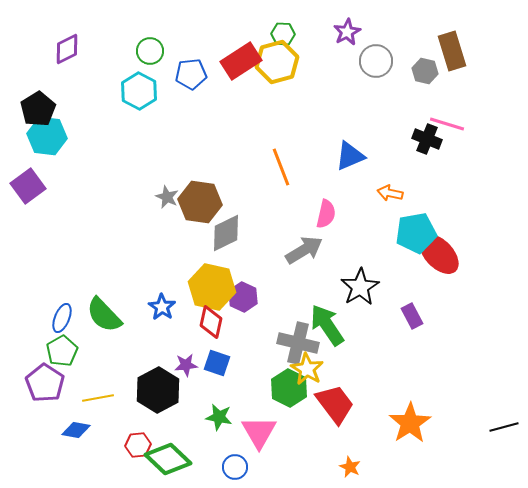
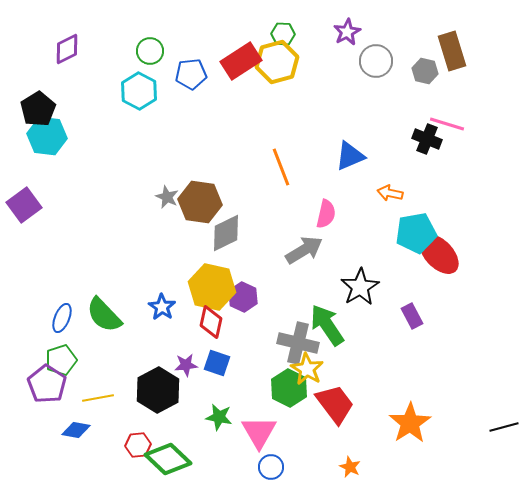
purple square at (28, 186): moved 4 px left, 19 px down
green pentagon at (62, 351): moved 1 px left, 9 px down; rotated 12 degrees clockwise
purple pentagon at (45, 383): moved 2 px right, 1 px down
blue circle at (235, 467): moved 36 px right
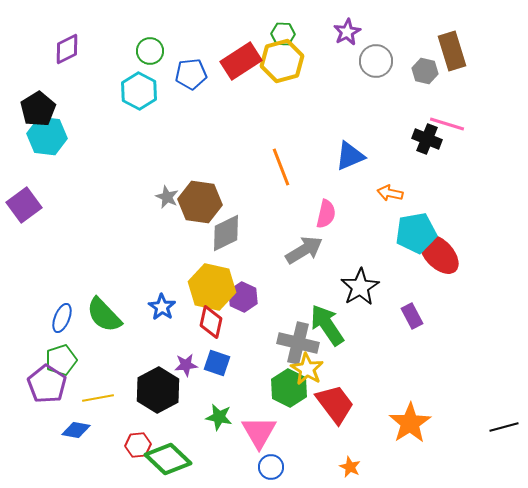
yellow hexagon at (277, 62): moved 5 px right, 1 px up
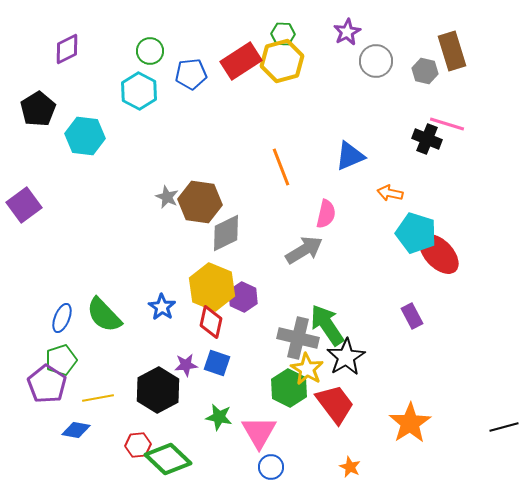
cyan hexagon at (47, 136): moved 38 px right
cyan pentagon at (416, 233): rotated 27 degrees clockwise
yellow hexagon at (212, 287): rotated 9 degrees clockwise
black star at (360, 287): moved 14 px left, 70 px down
gray cross at (298, 343): moved 5 px up
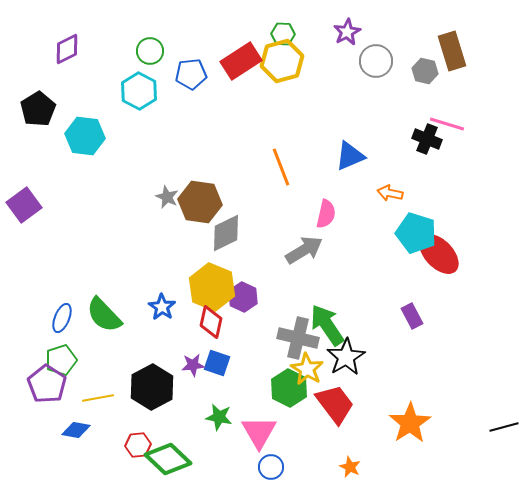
purple star at (186, 365): moved 7 px right
black hexagon at (158, 390): moved 6 px left, 3 px up
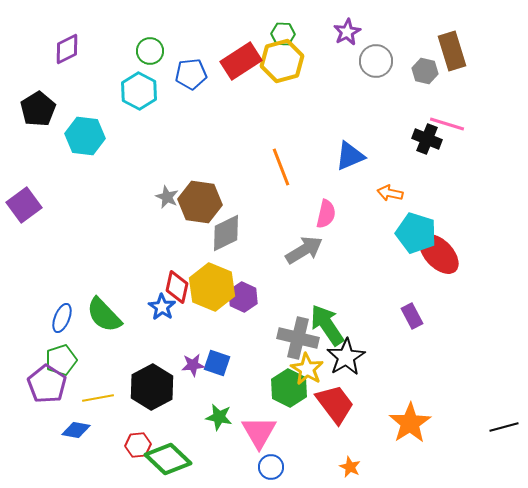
red diamond at (211, 322): moved 34 px left, 35 px up
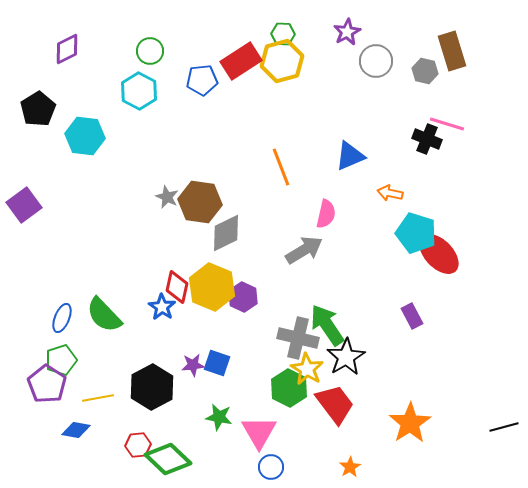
blue pentagon at (191, 74): moved 11 px right, 6 px down
orange star at (350, 467): rotated 15 degrees clockwise
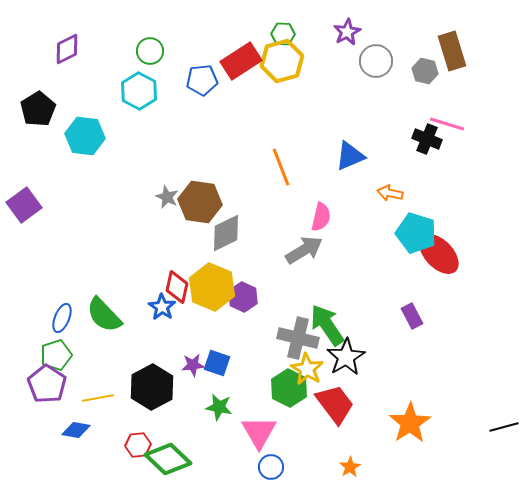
pink semicircle at (326, 214): moved 5 px left, 3 px down
green pentagon at (61, 360): moved 5 px left, 5 px up
green star at (219, 417): moved 10 px up
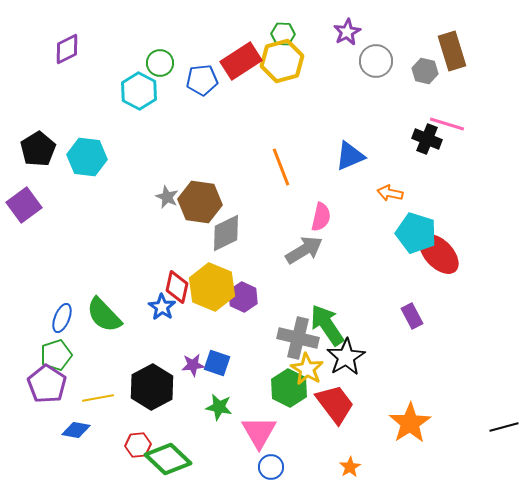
green circle at (150, 51): moved 10 px right, 12 px down
black pentagon at (38, 109): moved 40 px down
cyan hexagon at (85, 136): moved 2 px right, 21 px down
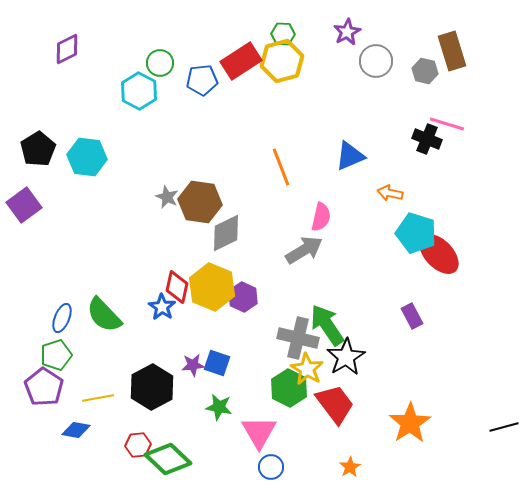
purple pentagon at (47, 384): moved 3 px left, 3 px down
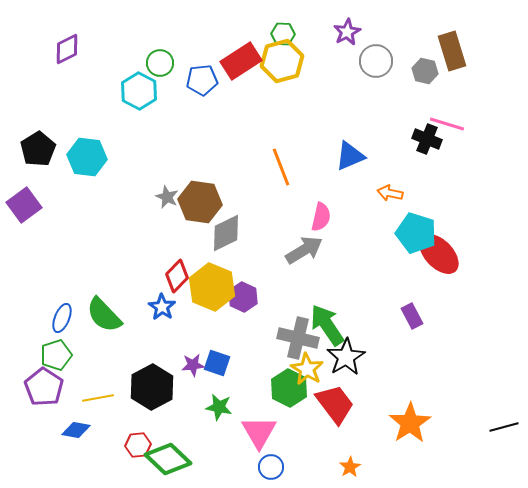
red diamond at (177, 287): moved 11 px up; rotated 32 degrees clockwise
